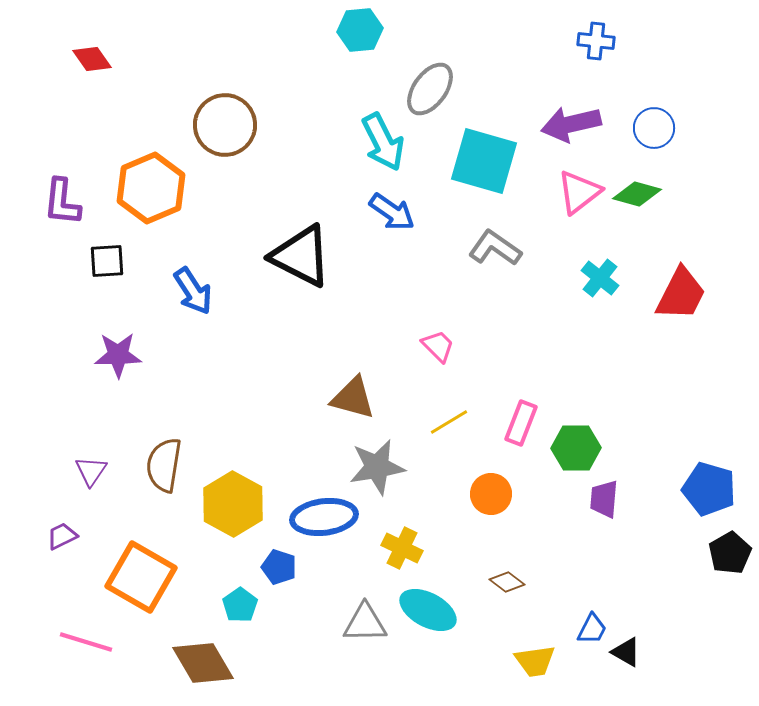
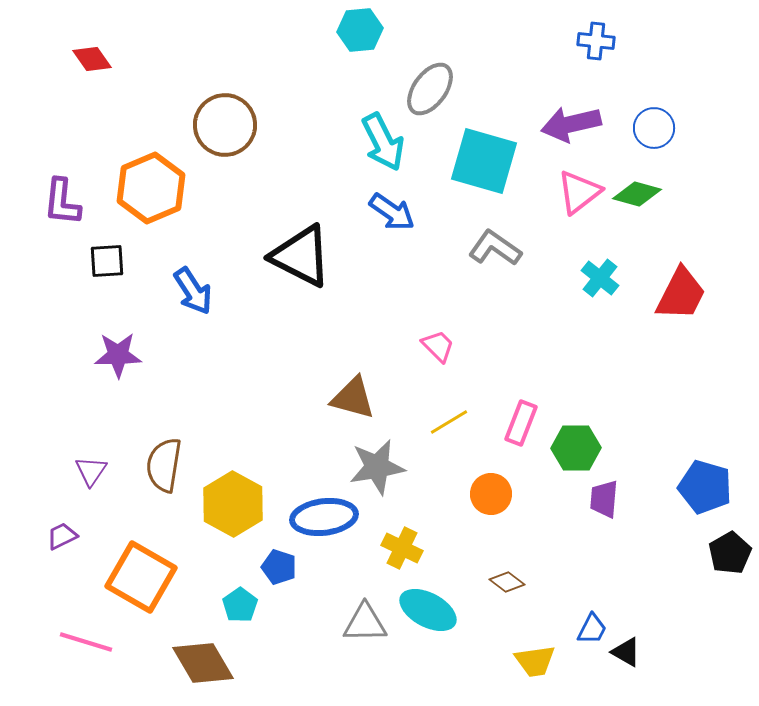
blue pentagon at (709, 489): moved 4 px left, 2 px up
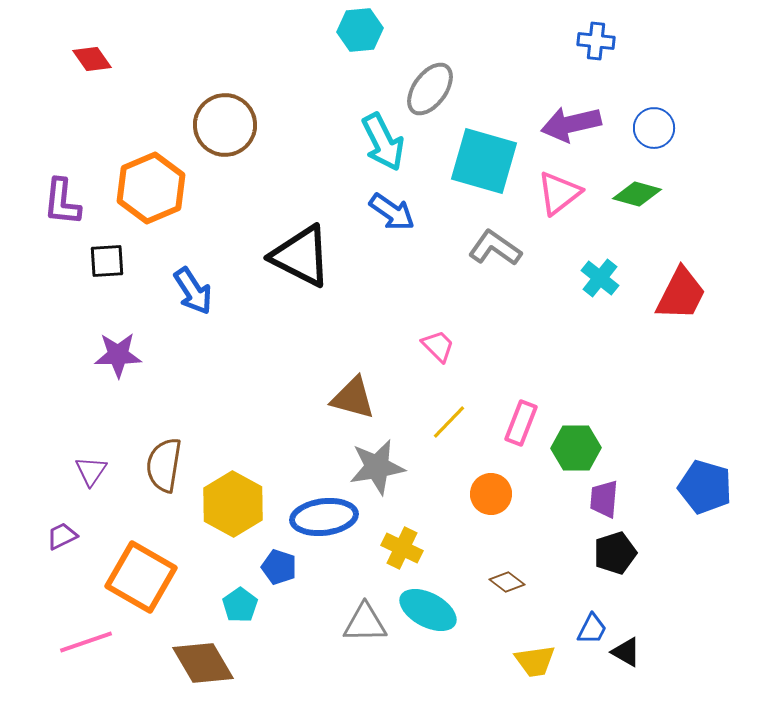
pink triangle at (579, 192): moved 20 px left, 1 px down
yellow line at (449, 422): rotated 15 degrees counterclockwise
black pentagon at (730, 553): moved 115 px left; rotated 12 degrees clockwise
pink line at (86, 642): rotated 36 degrees counterclockwise
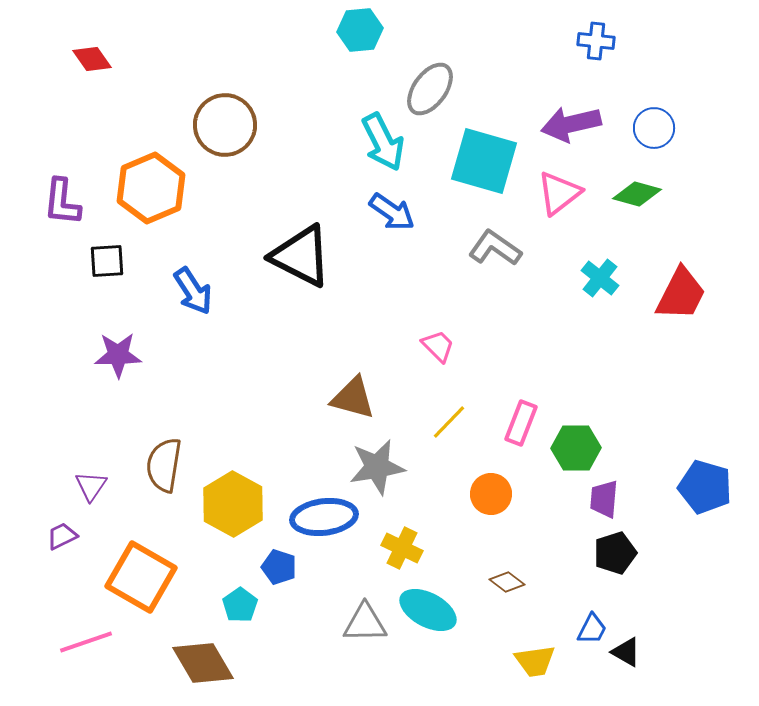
purple triangle at (91, 471): moved 15 px down
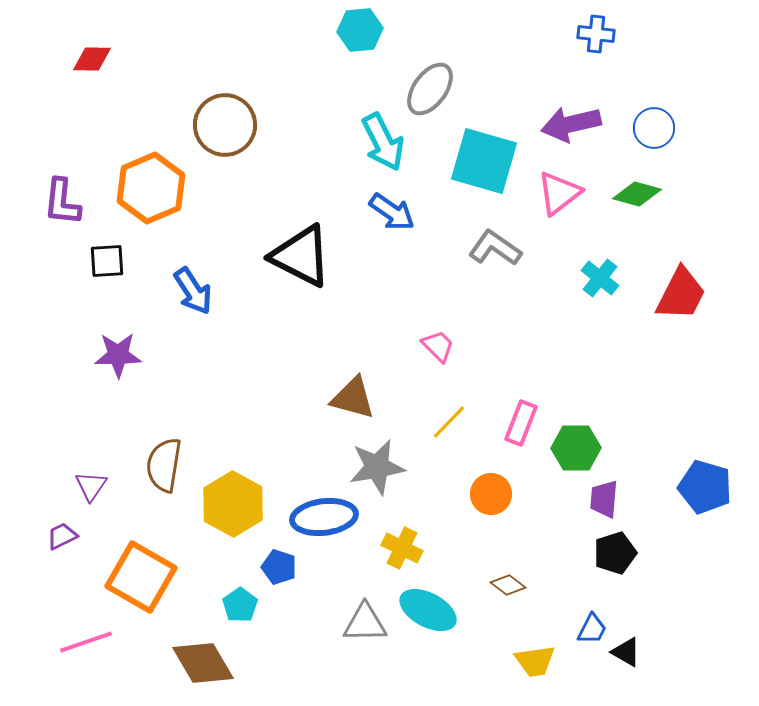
blue cross at (596, 41): moved 7 px up
red diamond at (92, 59): rotated 54 degrees counterclockwise
brown diamond at (507, 582): moved 1 px right, 3 px down
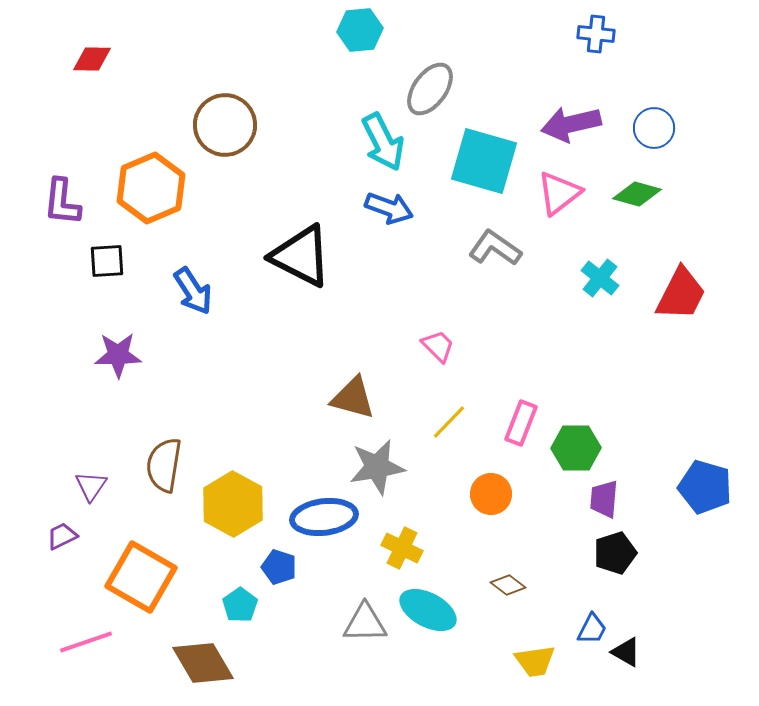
blue arrow at (392, 212): moved 3 px left, 4 px up; rotated 15 degrees counterclockwise
